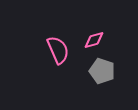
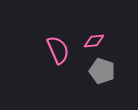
pink diamond: moved 1 px down; rotated 10 degrees clockwise
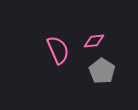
gray pentagon: rotated 15 degrees clockwise
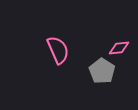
pink diamond: moved 25 px right, 7 px down
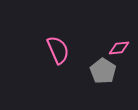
gray pentagon: moved 1 px right
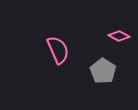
pink diamond: moved 12 px up; rotated 35 degrees clockwise
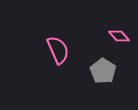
pink diamond: rotated 20 degrees clockwise
